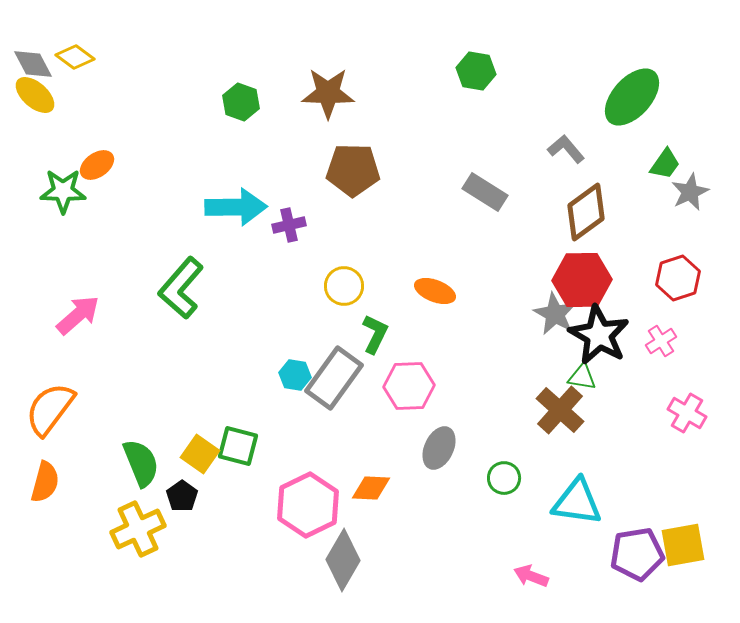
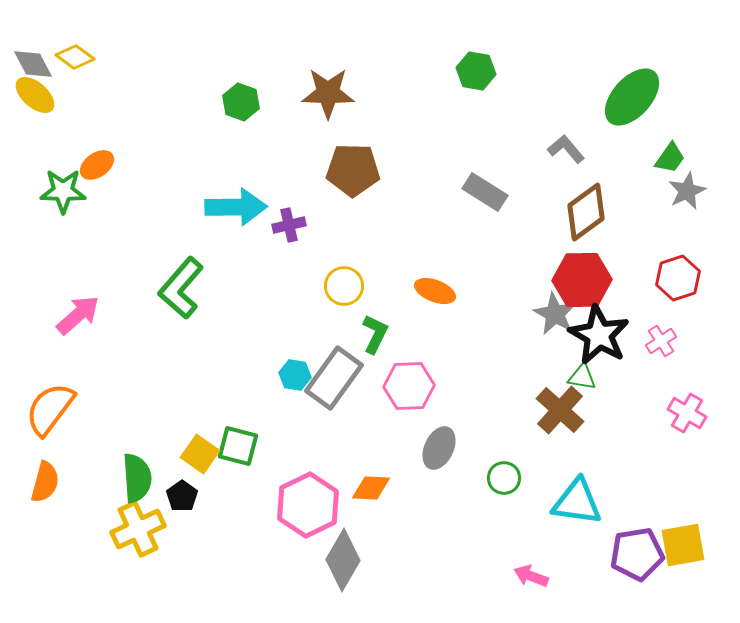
green trapezoid at (665, 164): moved 5 px right, 6 px up
gray star at (690, 192): moved 3 px left, 1 px up
green semicircle at (141, 463): moved 4 px left, 15 px down; rotated 18 degrees clockwise
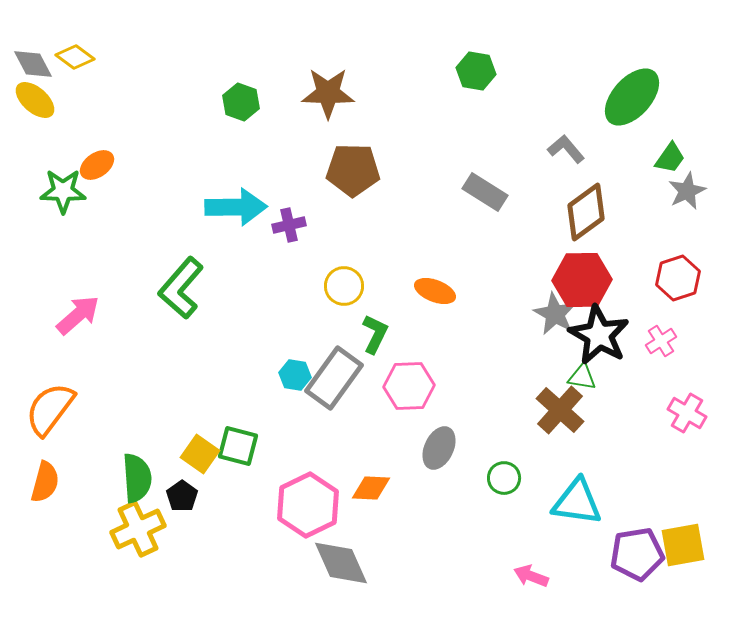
yellow ellipse at (35, 95): moved 5 px down
gray diamond at (343, 560): moved 2 px left, 3 px down; rotated 54 degrees counterclockwise
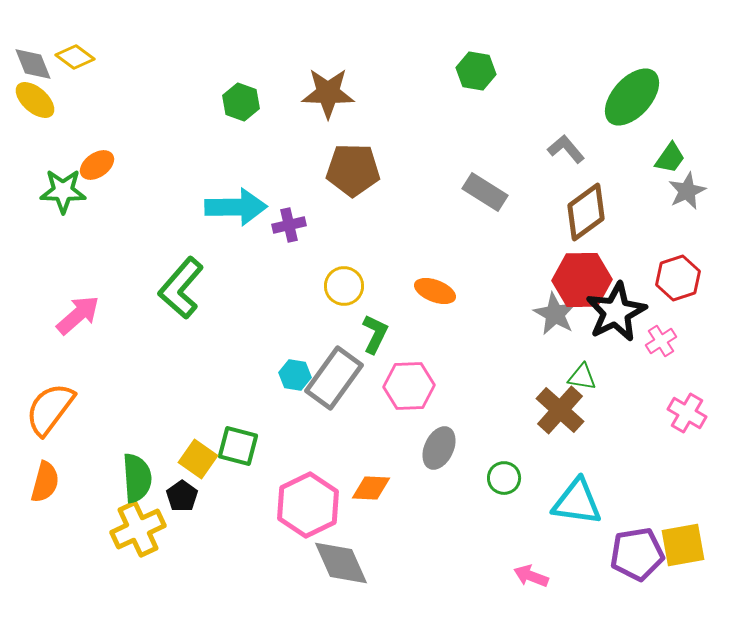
gray diamond at (33, 64): rotated 6 degrees clockwise
black star at (599, 335): moved 17 px right, 23 px up; rotated 16 degrees clockwise
yellow square at (200, 454): moved 2 px left, 5 px down
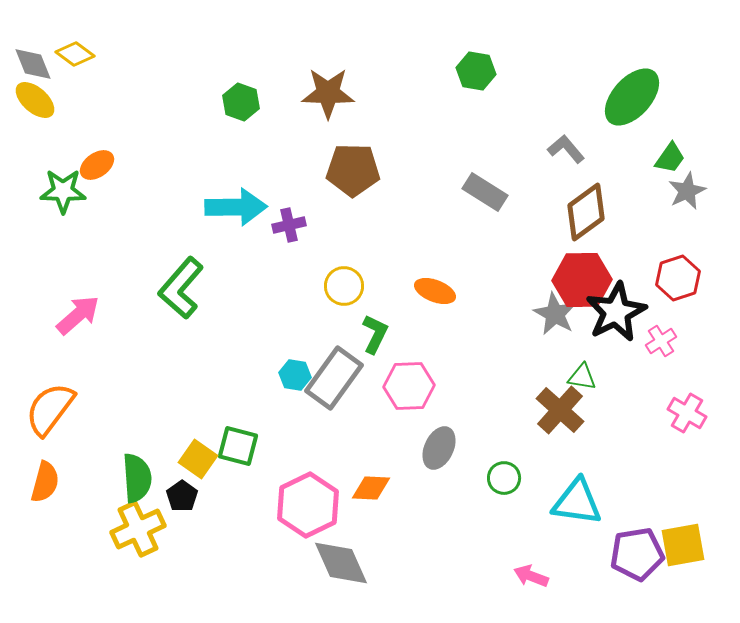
yellow diamond at (75, 57): moved 3 px up
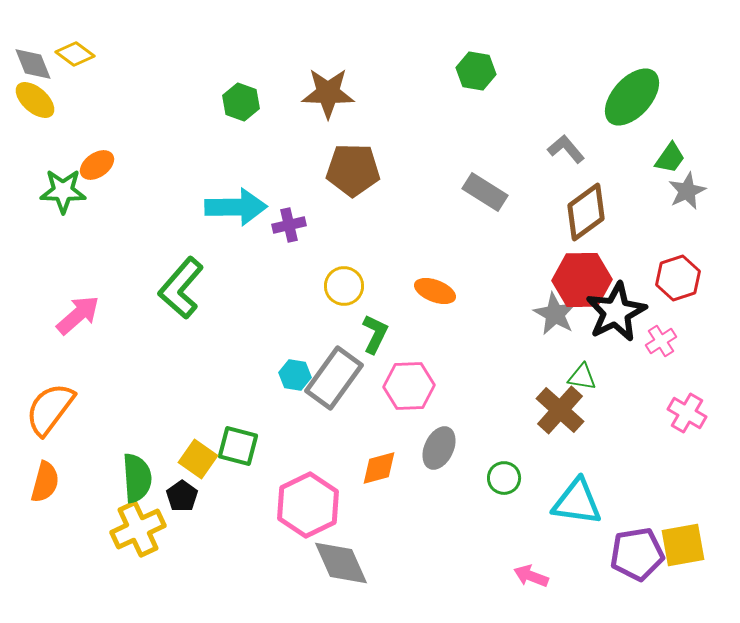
orange diamond at (371, 488): moved 8 px right, 20 px up; rotated 18 degrees counterclockwise
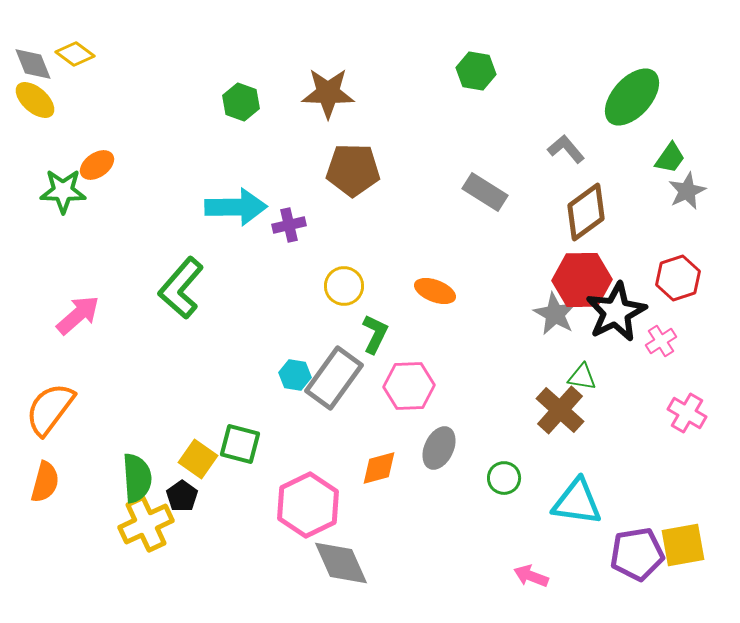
green square at (238, 446): moved 2 px right, 2 px up
yellow cross at (138, 529): moved 8 px right, 5 px up
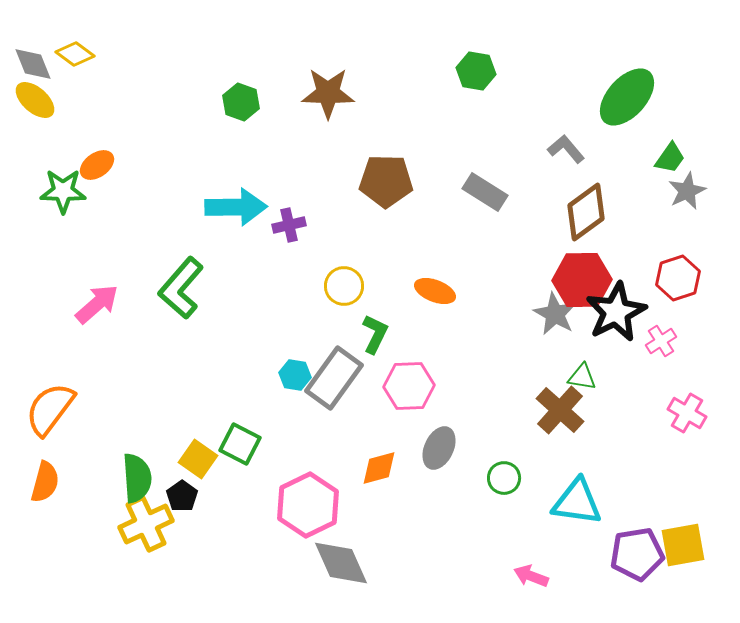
green ellipse at (632, 97): moved 5 px left
brown pentagon at (353, 170): moved 33 px right, 11 px down
pink arrow at (78, 315): moved 19 px right, 11 px up
green square at (240, 444): rotated 12 degrees clockwise
